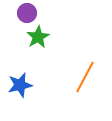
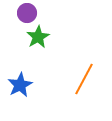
orange line: moved 1 px left, 2 px down
blue star: rotated 15 degrees counterclockwise
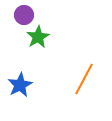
purple circle: moved 3 px left, 2 px down
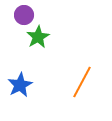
orange line: moved 2 px left, 3 px down
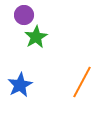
green star: moved 2 px left
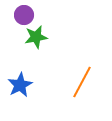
green star: rotated 20 degrees clockwise
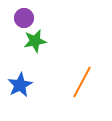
purple circle: moved 3 px down
green star: moved 1 px left, 4 px down
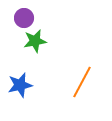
blue star: rotated 15 degrees clockwise
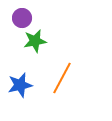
purple circle: moved 2 px left
orange line: moved 20 px left, 4 px up
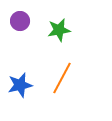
purple circle: moved 2 px left, 3 px down
green star: moved 24 px right, 11 px up
